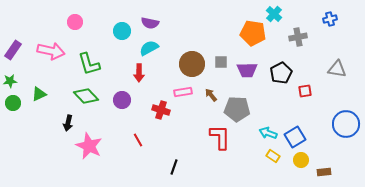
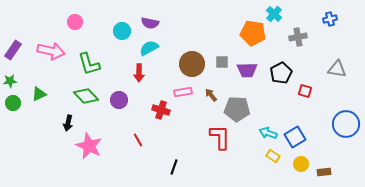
gray square: moved 1 px right
red square: rotated 24 degrees clockwise
purple circle: moved 3 px left
yellow circle: moved 4 px down
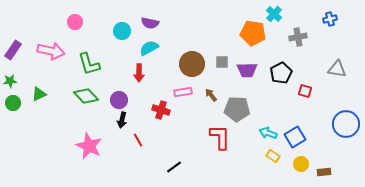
black arrow: moved 54 px right, 3 px up
black line: rotated 35 degrees clockwise
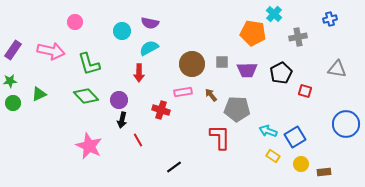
cyan arrow: moved 2 px up
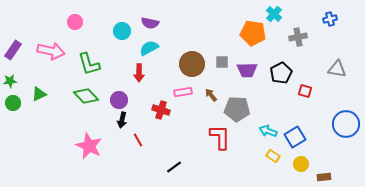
brown rectangle: moved 5 px down
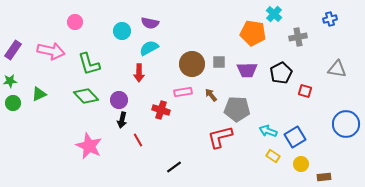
gray square: moved 3 px left
red L-shape: rotated 104 degrees counterclockwise
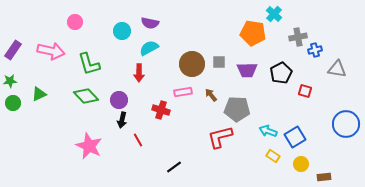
blue cross: moved 15 px left, 31 px down
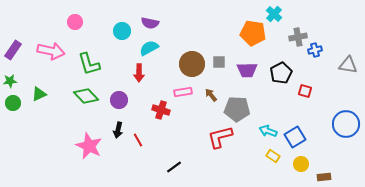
gray triangle: moved 11 px right, 4 px up
black arrow: moved 4 px left, 10 px down
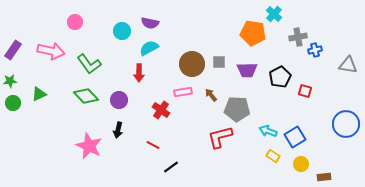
green L-shape: rotated 20 degrees counterclockwise
black pentagon: moved 1 px left, 4 px down
red cross: rotated 18 degrees clockwise
red line: moved 15 px right, 5 px down; rotated 32 degrees counterclockwise
black line: moved 3 px left
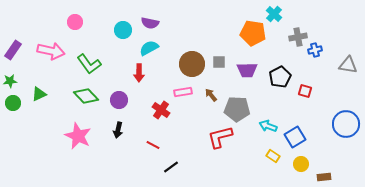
cyan circle: moved 1 px right, 1 px up
cyan arrow: moved 5 px up
pink star: moved 11 px left, 10 px up
